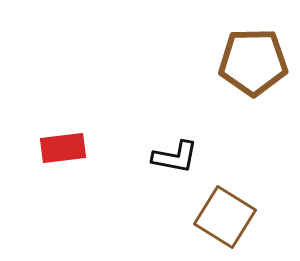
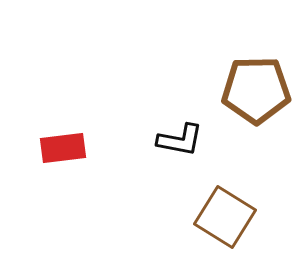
brown pentagon: moved 3 px right, 28 px down
black L-shape: moved 5 px right, 17 px up
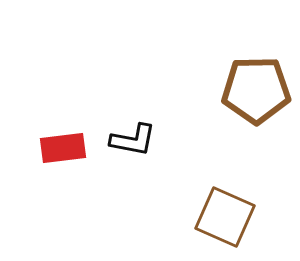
black L-shape: moved 47 px left
brown square: rotated 8 degrees counterclockwise
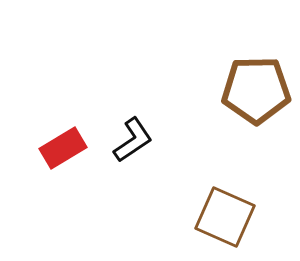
black L-shape: rotated 45 degrees counterclockwise
red rectangle: rotated 24 degrees counterclockwise
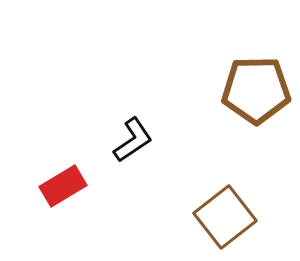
red rectangle: moved 38 px down
brown square: rotated 28 degrees clockwise
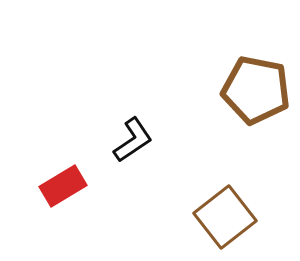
brown pentagon: rotated 12 degrees clockwise
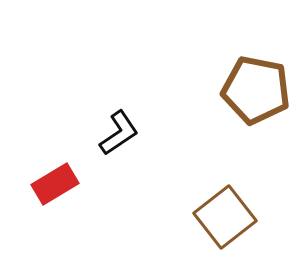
black L-shape: moved 14 px left, 7 px up
red rectangle: moved 8 px left, 2 px up
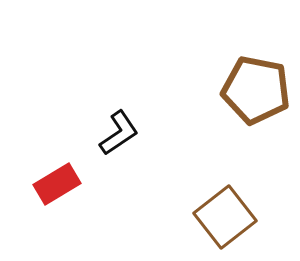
red rectangle: moved 2 px right
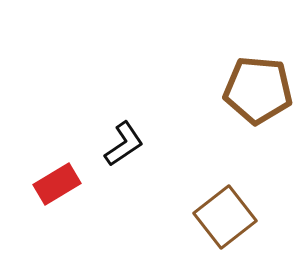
brown pentagon: moved 2 px right; rotated 6 degrees counterclockwise
black L-shape: moved 5 px right, 11 px down
